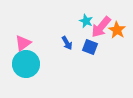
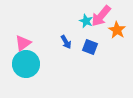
pink arrow: moved 11 px up
blue arrow: moved 1 px left, 1 px up
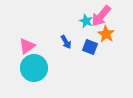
orange star: moved 11 px left, 4 px down
pink triangle: moved 4 px right, 3 px down
cyan circle: moved 8 px right, 4 px down
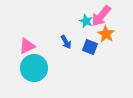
pink triangle: rotated 12 degrees clockwise
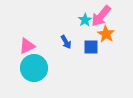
cyan star: moved 1 px left, 1 px up; rotated 16 degrees clockwise
blue square: moved 1 px right; rotated 21 degrees counterclockwise
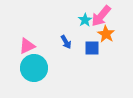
blue square: moved 1 px right, 1 px down
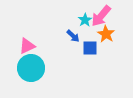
blue arrow: moved 7 px right, 6 px up; rotated 16 degrees counterclockwise
blue square: moved 2 px left
cyan circle: moved 3 px left
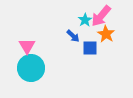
pink triangle: rotated 36 degrees counterclockwise
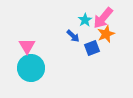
pink arrow: moved 2 px right, 2 px down
orange star: rotated 18 degrees clockwise
blue square: moved 2 px right; rotated 21 degrees counterclockwise
